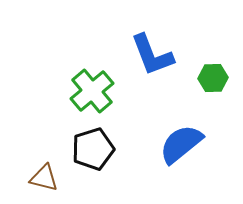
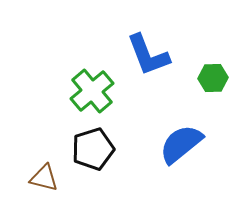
blue L-shape: moved 4 px left
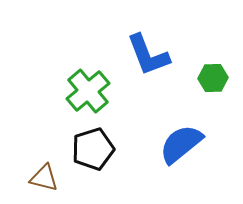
green cross: moved 4 px left
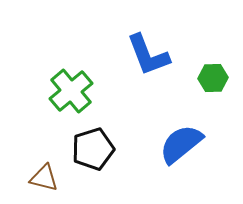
green cross: moved 17 px left
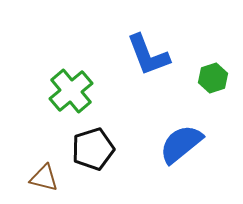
green hexagon: rotated 16 degrees counterclockwise
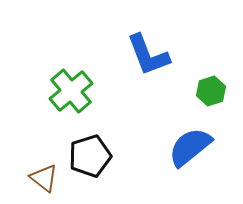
green hexagon: moved 2 px left, 13 px down
blue semicircle: moved 9 px right, 3 px down
black pentagon: moved 3 px left, 7 px down
brown triangle: rotated 24 degrees clockwise
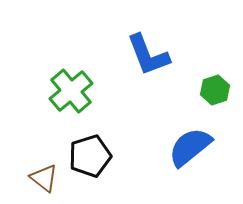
green hexagon: moved 4 px right, 1 px up
